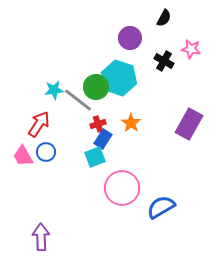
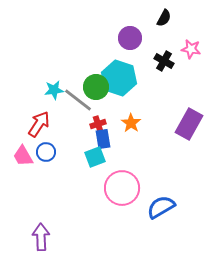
blue rectangle: rotated 42 degrees counterclockwise
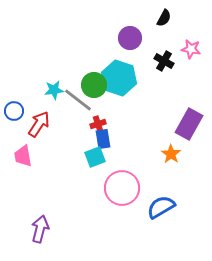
green circle: moved 2 px left, 2 px up
orange star: moved 40 px right, 31 px down
blue circle: moved 32 px left, 41 px up
pink trapezoid: rotated 20 degrees clockwise
purple arrow: moved 1 px left, 8 px up; rotated 16 degrees clockwise
